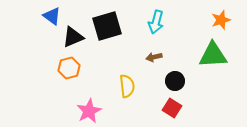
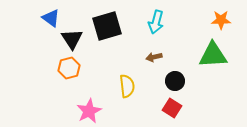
blue triangle: moved 1 px left, 2 px down
orange star: rotated 18 degrees clockwise
black triangle: moved 1 px left, 2 px down; rotated 40 degrees counterclockwise
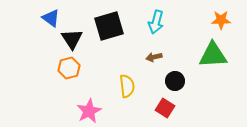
black square: moved 2 px right
red square: moved 7 px left
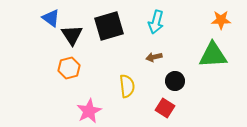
black triangle: moved 4 px up
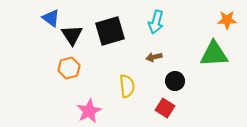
orange star: moved 6 px right
black square: moved 1 px right, 5 px down
green triangle: moved 1 px right, 1 px up
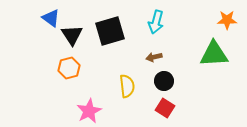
black circle: moved 11 px left
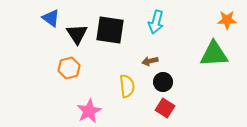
black square: moved 1 px up; rotated 24 degrees clockwise
black triangle: moved 5 px right, 1 px up
brown arrow: moved 4 px left, 4 px down
black circle: moved 1 px left, 1 px down
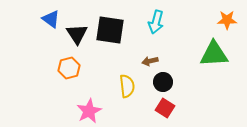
blue triangle: moved 1 px down
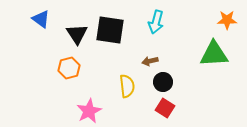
blue triangle: moved 10 px left
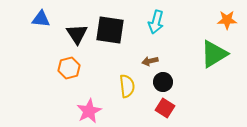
blue triangle: rotated 30 degrees counterclockwise
green triangle: rotated 28 degrees counterclockwise
